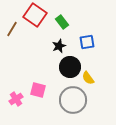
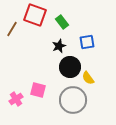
red square: rotated 15 degrees counterclockwise
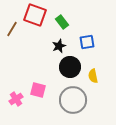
yellow semicircle: moved 5 px right, 2 px up; rotated 24 degrees clockwise
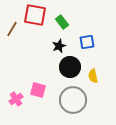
red square: rotated 10 degrees counterclockwise
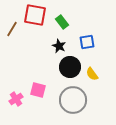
black star: rotated 24 degrees counterclockwise
yellow semicircle: moved 1 px left, 2 px up; rotated 24 degrees counterclockwise
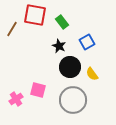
blue square: rotated 21 degrees counterclockwise
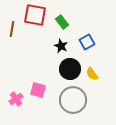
brown line: rotated 21 degrees counterclockwise
black star: moved 2 px right
black circle: moved 2 px down
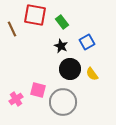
brown line: rotated 35 degrees counterclockwise
gray circle: moved 10 px left, 2 px down
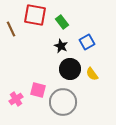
brown line: moved 1 px left
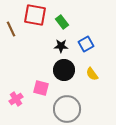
blue square: moved 1 px left, 2 px down
black star: rotated 24 degrees counterclockwise
black circle: moved 6 px left, 1 px down
pink square: moved 3 px right, 2 px up
gray circle: moved 4 px right, 7 px down
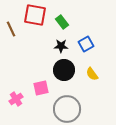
pink square: rotated 28 degrees counterclockwise
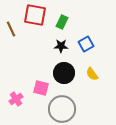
green rectangle: rotated 64 degrees clockwise
black circle: moved 3 px down
pink square: rotated 28 degrees clockwise
gray circle: moved 5 px left
